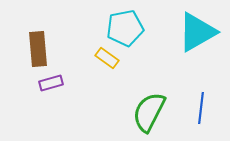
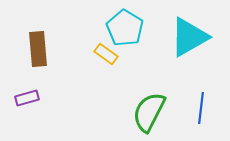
cyan pentagon: rotated 30 degrees counterclockwise
cyan triangle: moved 8 px left, 5 px down
yellow rectangle: moved 1 px left, 4 px up
purple rectangle: moved 24 px left, 15 px down
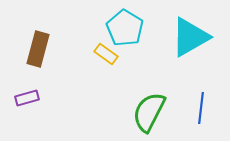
cyan triangle: moved 1 px right
brown rectangle: rotated 20 degrees clockwise
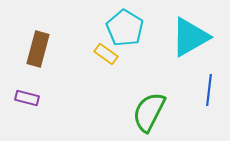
purple rectangle: rotated 30 degrees clockwise
blue line: moved 8 px right, 18 px up
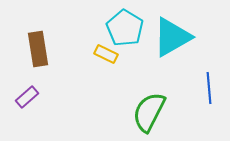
cyan triangle: moved 18 px left
brown rectangle: rotated 24 degrees counterclockwise
yellow rectangle: rotated 10 degrees counterclockwise
blue line: moved 2 px up; rotated 12 degrees counterclockwise
purple rectangle: moved 1 px up; rotated 55 degrees counterclockwise
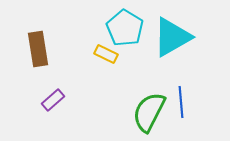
blue line: moved 28 px left, 14 px down
purple rectangle: moved 26 px right, 3 px down
